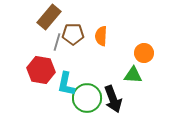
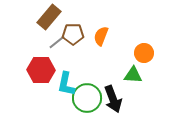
orange semicircle: rotated 18 degrees clockwise
gray line: rotated 36 degrees clockwise
red hexagon: rotated 8 degrees counterclockwise
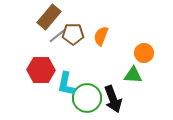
gray line: moved 6 px up
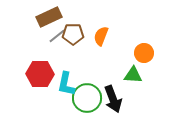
brown rectangle: rotated 25 degrees clockwise
red hexagon: moved 1 px left, 4 px down
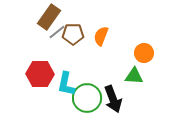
brown rectangle: rotated 30 degrees counterclockwise
gray line: moved 4 px up
green triangle: moved 1 px right, 1 px down
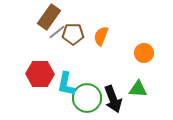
green triangle: moved 4 px right, 13 px down
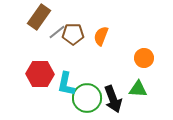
brown rectangle: moved 10 px left
orange circle: moved 5 px down
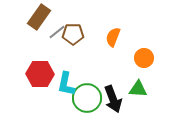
orange semicircle: moved 12 px right, 1 px down
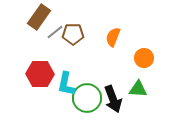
gray line: moved 2 px left
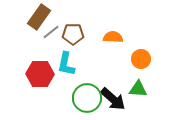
gray line: moved 4 px left
orange semicircle: rotated 72 degrees clockwise
orange circle: moved 3 px left, 1 px down
cyan L-shape: moved 20 px up
black arrow: rotated 28 degrees counterclockwise
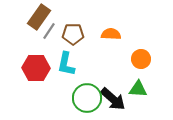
gray line: moved 2 px left, 1 px up; rotated 18 degrees counterclockwise
orange semicircle: moved 2 px left, 3 px up
red hexagon: moved 4 px left, 6 px up
